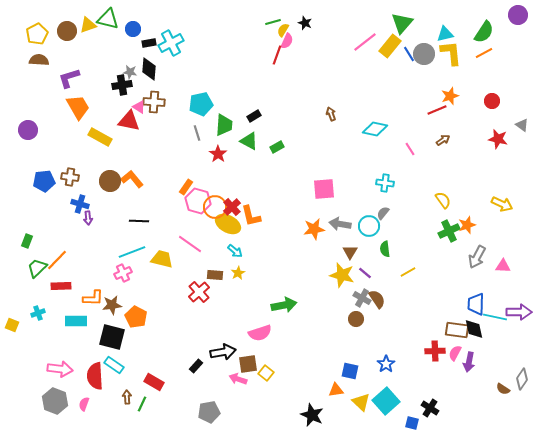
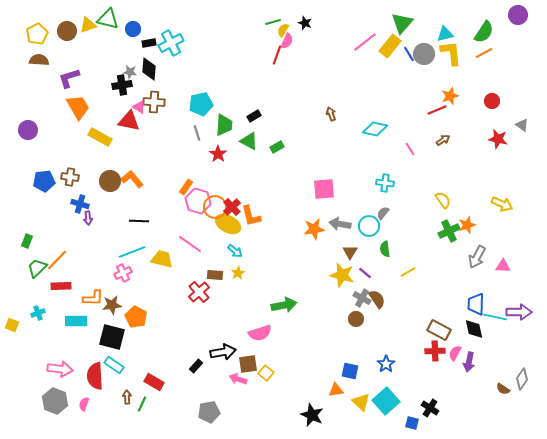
brown rectangle at (457, 330): moved 18 px left; rotated 20 degrees clockwise
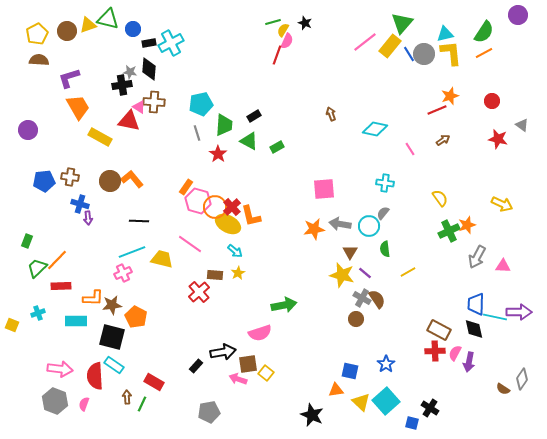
yellow semicircle at (443, 200): moved 3 px left, 2 px up
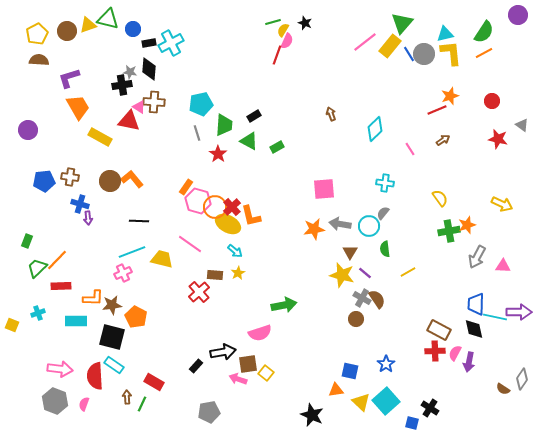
cyan diamond at (375, 129): rotated 55 degrees counterclockwise
green cross at (449, 231): rotated 15 degrees clockwise
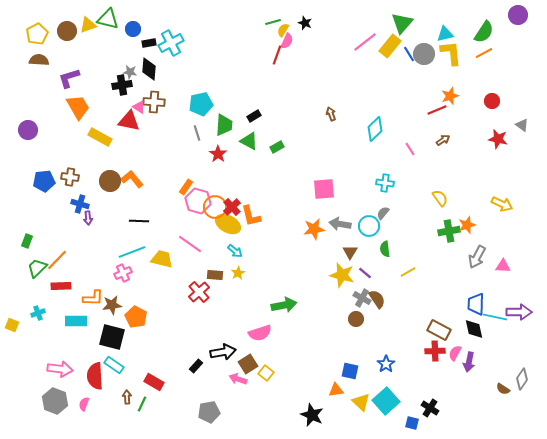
brown square at (248, 364): rotated 24 degrees counterclockwise
